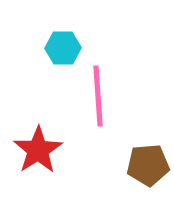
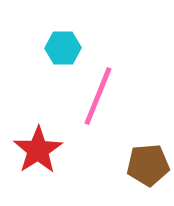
pink line: rotated 26 degrees clockwise
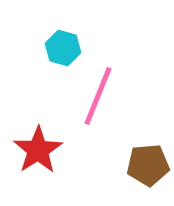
cyan hexagon: rotated 16 degrees clockwise
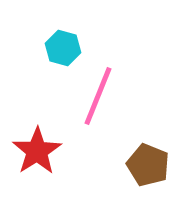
red star: moved 1 px left, 1 px down
brown pentagon: rotated 27 degrees clockwise
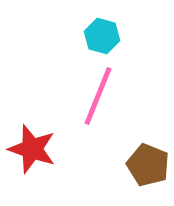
cyan hexagon: moved 39 px right, 12 px up
red star: moved 5 px left, 2 px up; rotated 21 degrees counterclockwise
